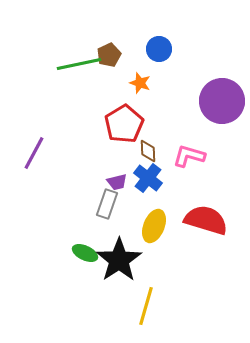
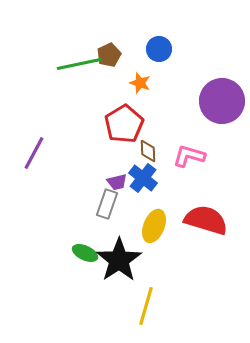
blue cross: moved 5 px left
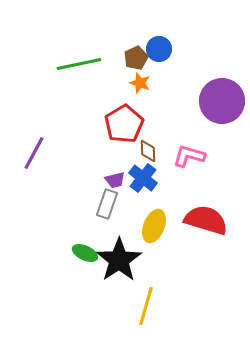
brown pentagon: moved 27 px right, 3 px down
purple trapezoid: moved 2 px left, 2 px up
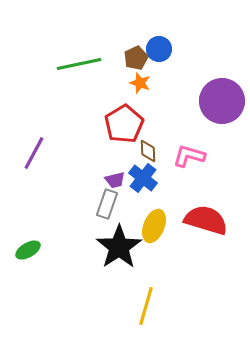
green ellipse: moved 57 px left, 3 px up; rotated 55 degrees counterclockwise
black star: moved 13 px up
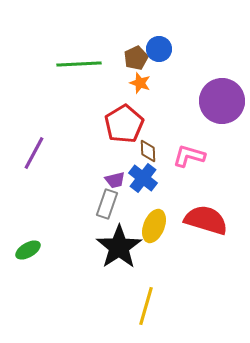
green line: rotated 9 degrees clockwise
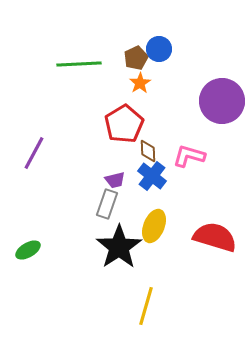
orange star: rotated 20 degrees clockwise
blue cross: moved 9 px right, 2 px up
red semicircle: moved 9 px right, 17 px down
